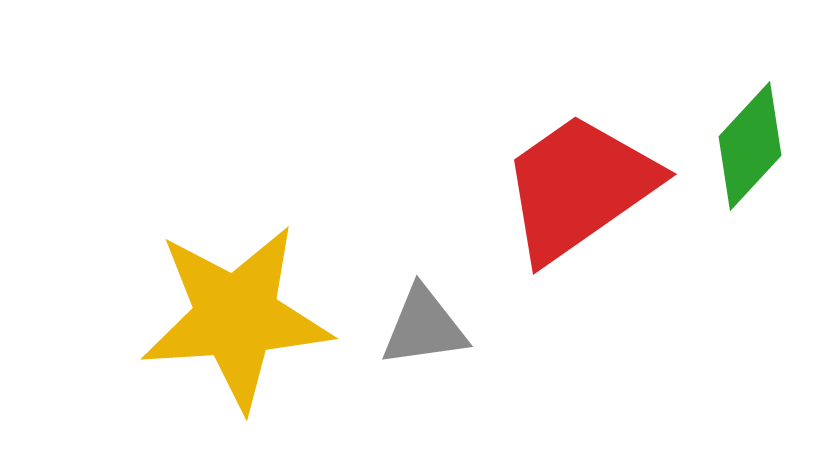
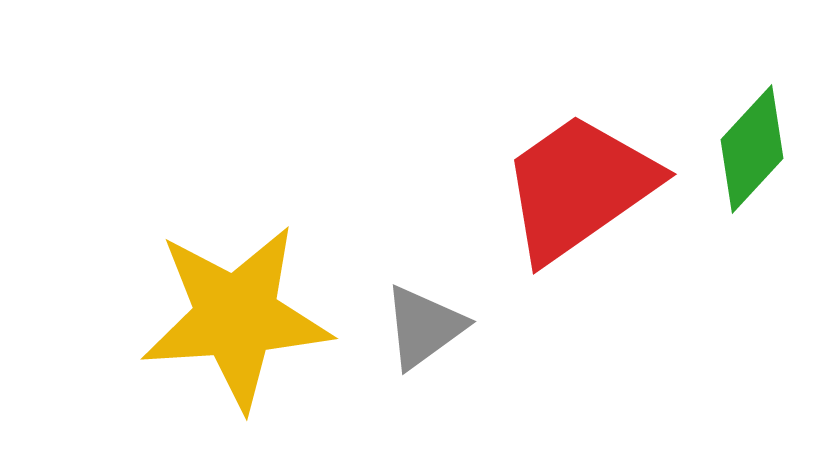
green diamond: moved 2 px right, 3 px down
gray triangle: rotated 28 degrees counterclockwise
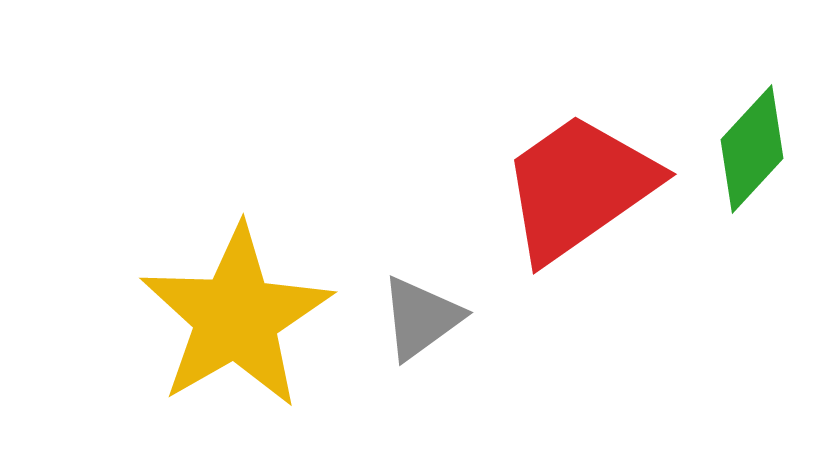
yellow star: rotated 26 degrees counterclockwise
gray triangle: moved 3 px left, 9 px up
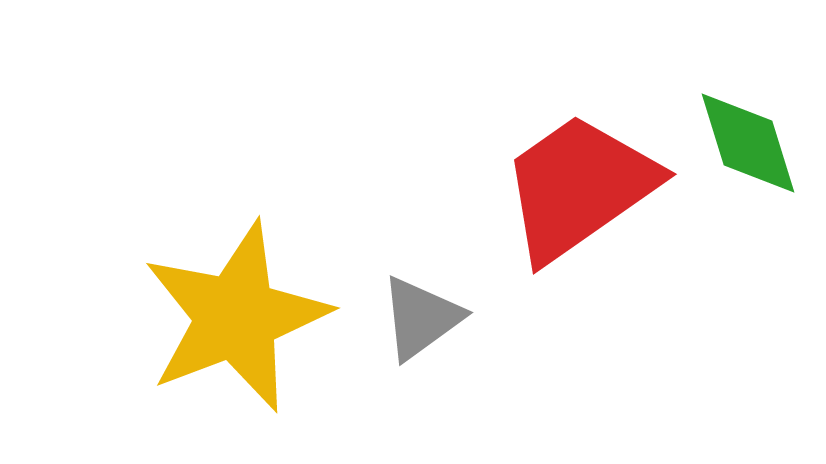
green diamond: moved 4 px left, 6 px up; rotated 60 degrees counterclockwise
yellow star: rotated 9 degrees clockwise
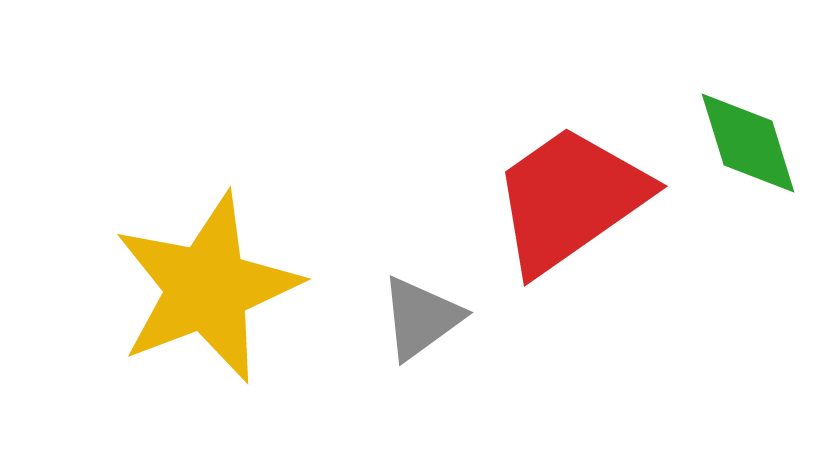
red trapezoid: moved 9 px left, 12 px down
yellow star: moved 29 px left, 29 px up
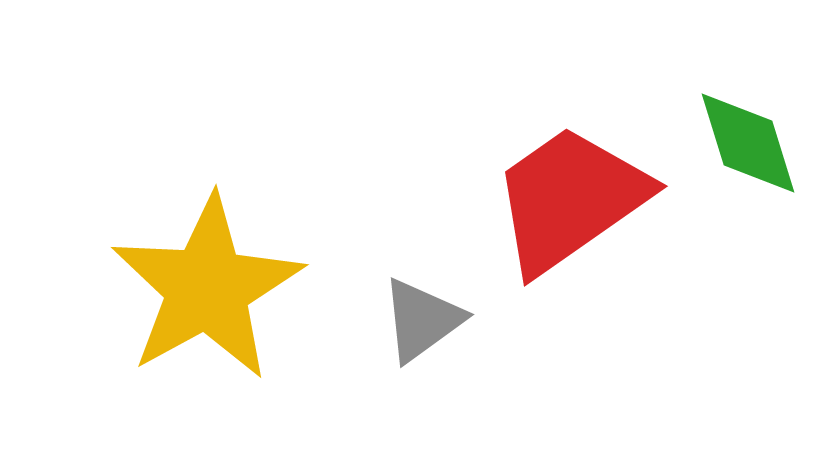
yellow star: rotated 8 degrees counterclockwise
gray triangle: moved 1 px right, 2 px down
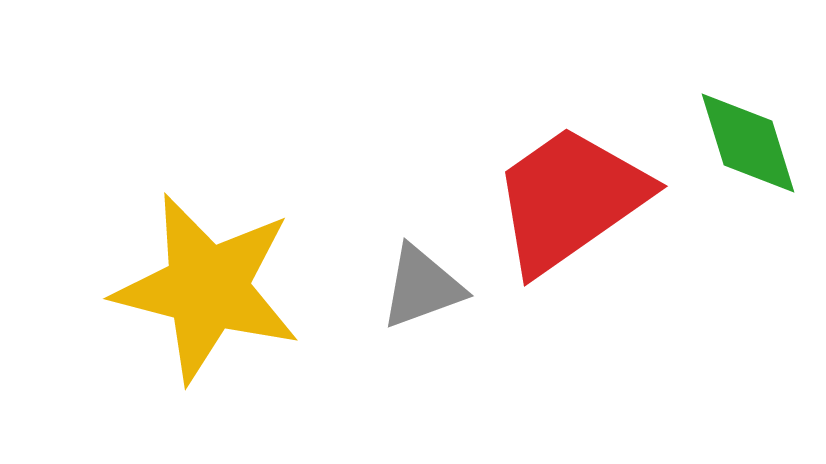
yellow star: rotated 29 degrees counterclockwise
gray triangle: moved 33 px up; rotated 16 degrees clockwise
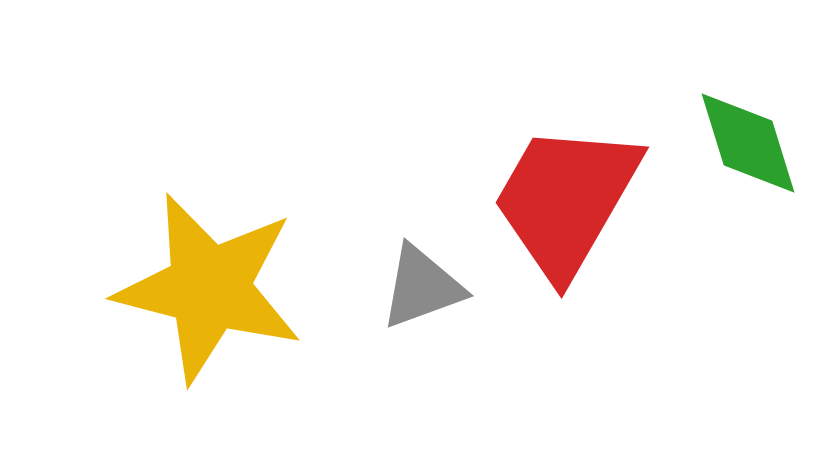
red trapezoid: moved 4 px left, 1 px down; rotated 25 degrees counterclockwise
yellow star: moved 2 px right
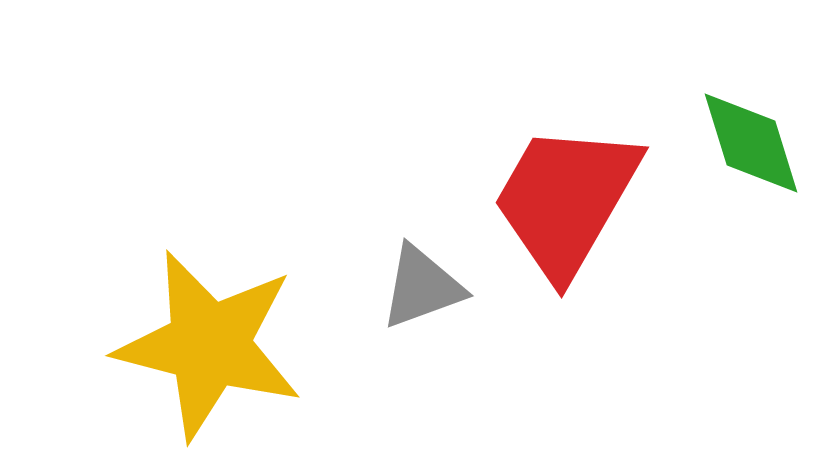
green diamond: moved 3 px right
yellow star: moved 57 px down
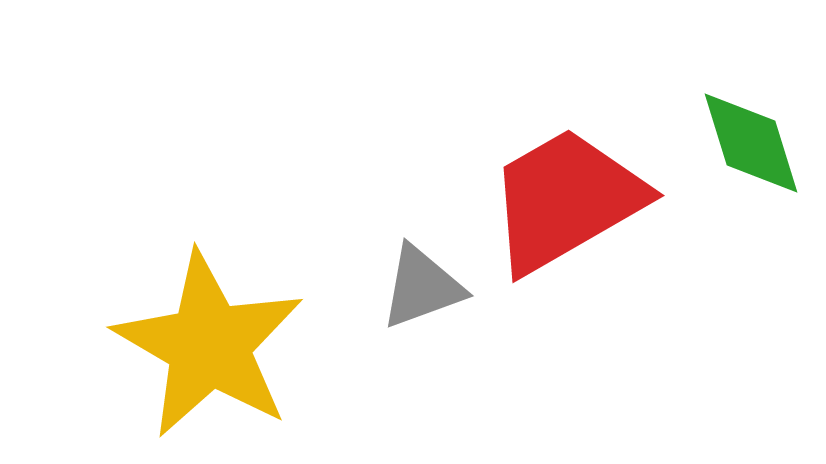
red trapezoid: rotated 30 degrees clockwise
yellow star: rotated 16 degrees clockwise
